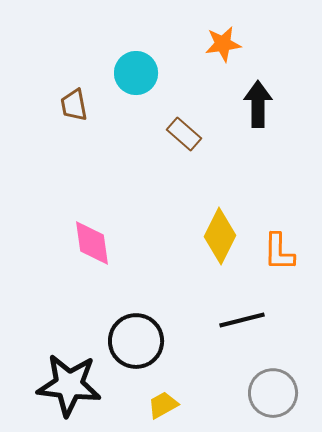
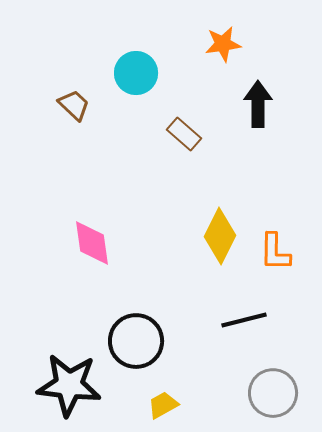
brown trapezoid: rotated 144 degrees clockwise
orange L-shape: moved 4 px left
black line: moved 2 px right
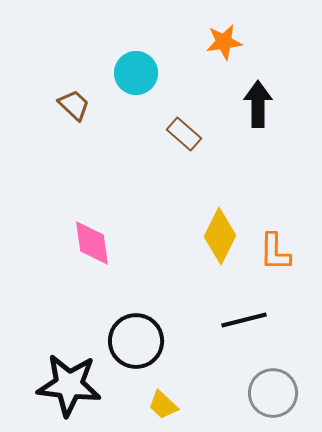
orange star: moved 1 px right, 2 px up
yellow trapezoid: rotated 108 degrees counterclockwise
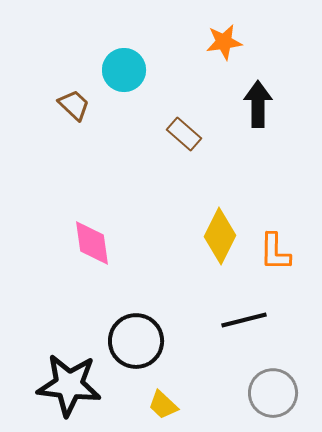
cyan circle: moved 12 px left, 3 px up
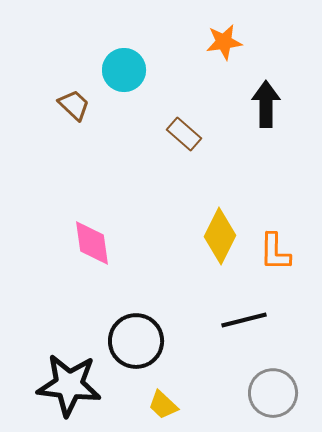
black arrow: moved 8 px right
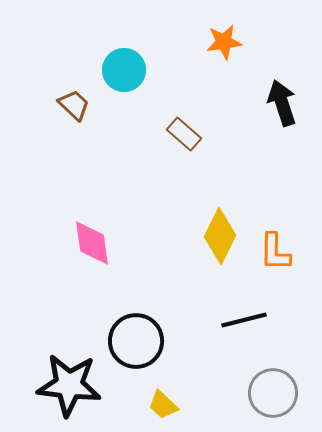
black arrow: moved 16 px right, 1 px up; rotated 18 degrees counterclockwise
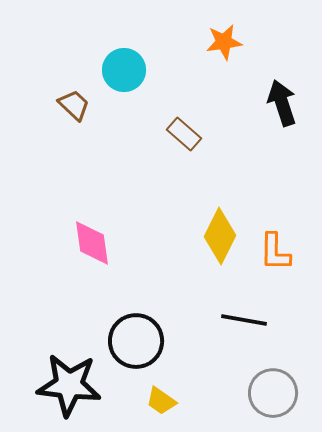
black line: rotated 24 degrees clockwise
yellow trapezoid: moved 2 px left, 4 px up; rotated 8 degrees counterclockwise
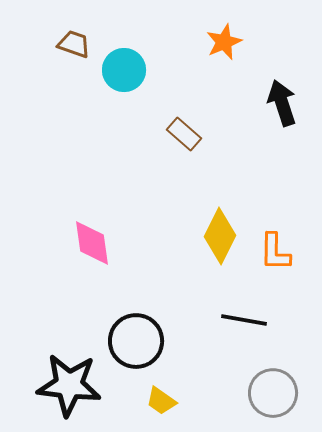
orange star: rotated 15 degrees counterclockwise
brown trapezoid: moved 61 px up; rotated 24 degrees counterclockwise
